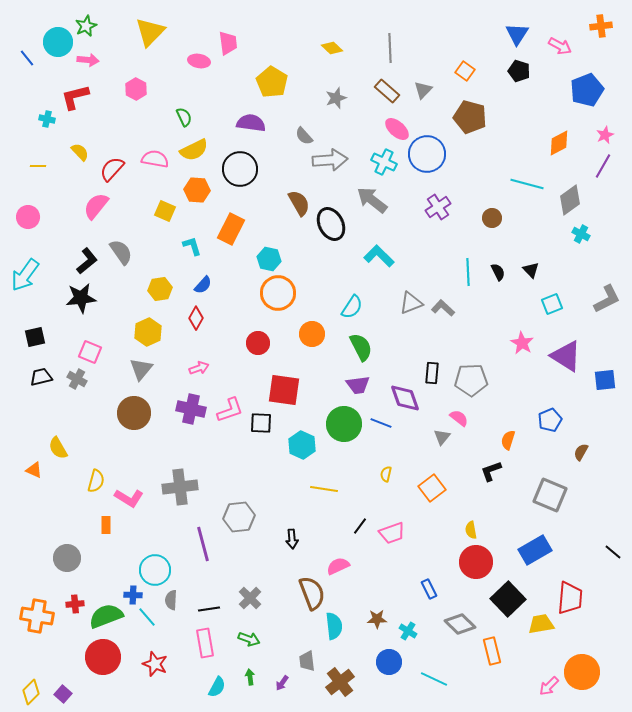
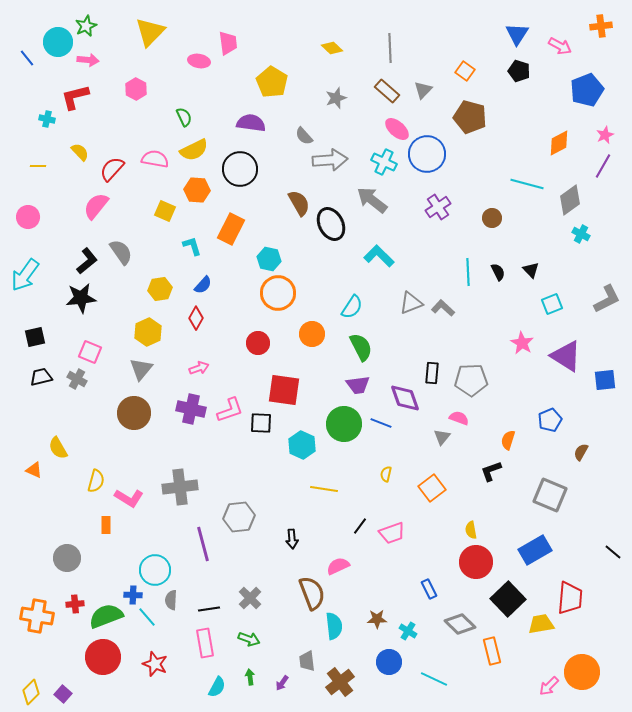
pink semicircle at (459, 418): rotated 18 degrees counterclockwise
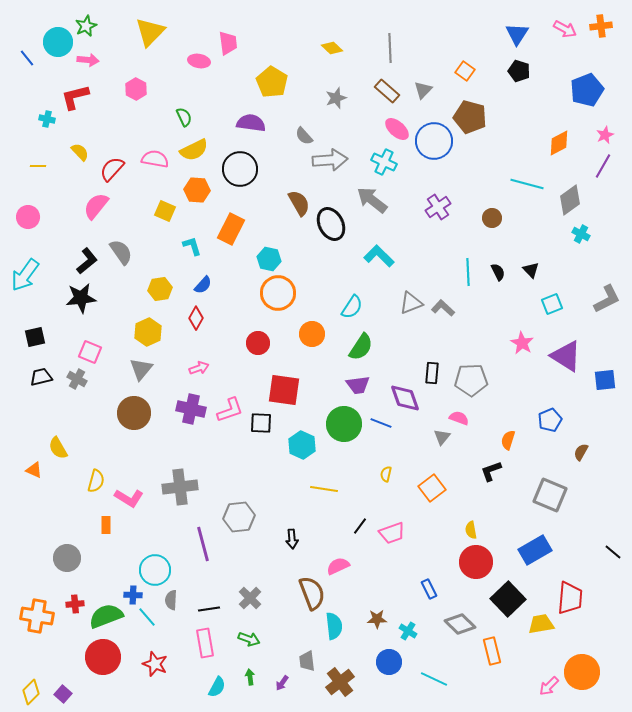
pink arrow at (560, 46): moved 5 px right, 17 px up
blue circle at (427, 154): moved 7 px right, 13 px up
green semicircle at (361, 347): rotated 60 degrees clockwise
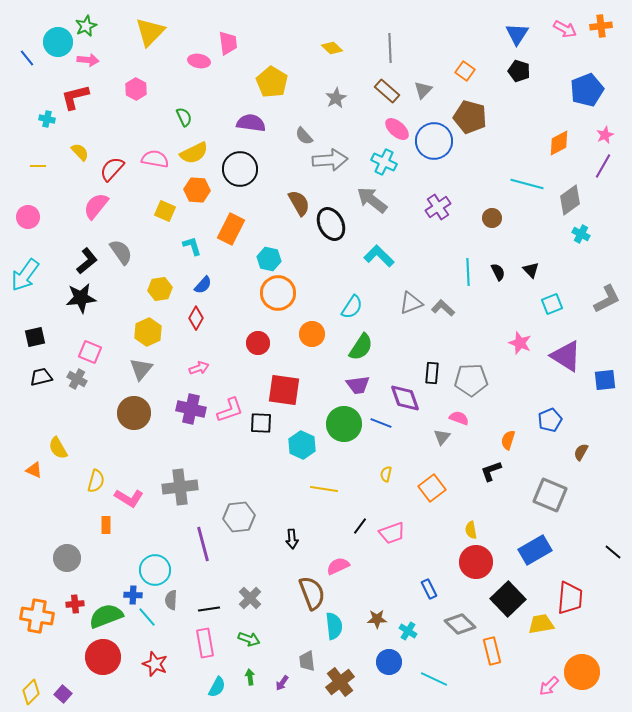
gray star at (336, 98): rotated 10 degrees counterclockwise
yellow semicircle at (194, 150): moved 3 px down
pink star at (522, 343): moved 2 px left; rotated 10 degrees counterclockwise
